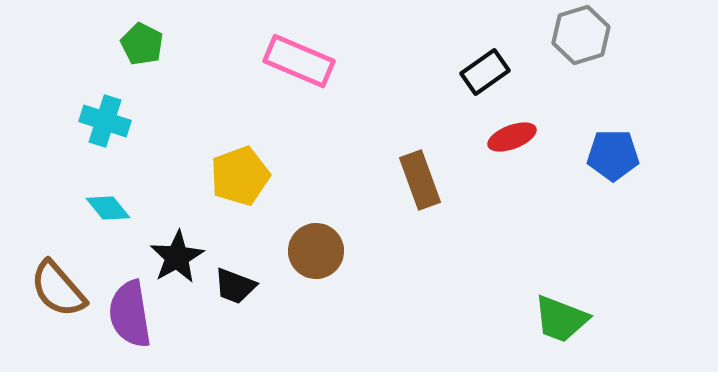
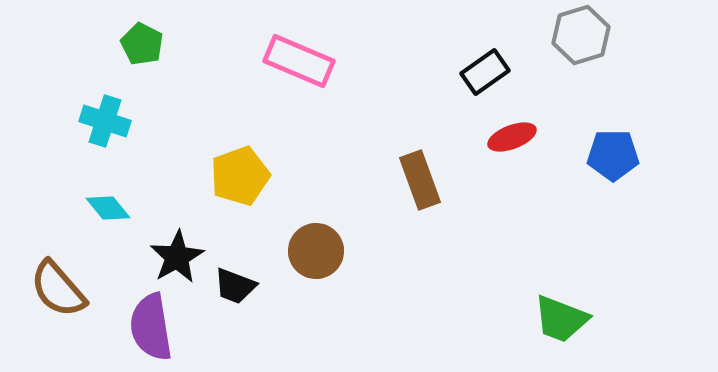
purple semicircle: moved 21 px right, 13 px down
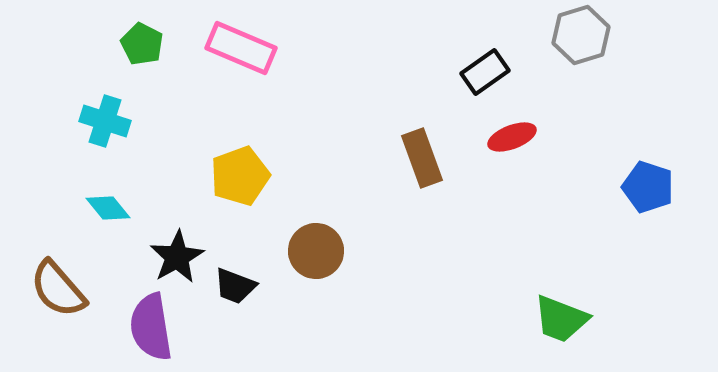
pink rectangle: moved 58 px left, 13 px up
blue pentagon: moved 35 px right, 32 px down; rotated 18 degrees clockwise
brown rectangle: moved 2 px right, 22 px up
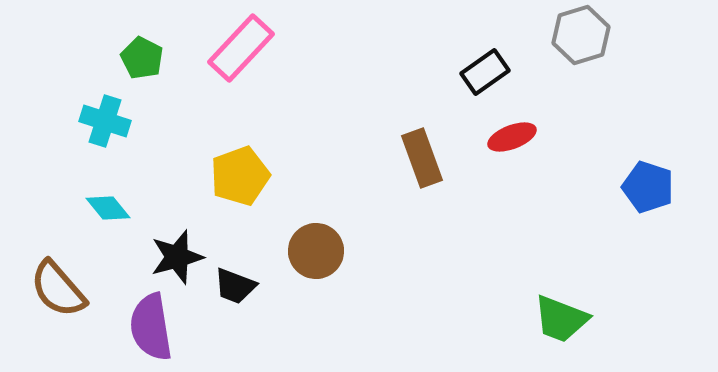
green pentagon: moved 14 px down
pink rectangle: rotated 70 degrees counterclockwise
black star: rotated 14 degrees clockwise
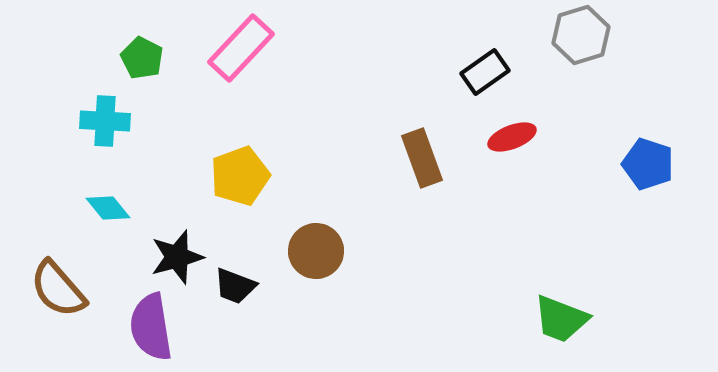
cyan cross: rotated 15 degrees counterclockwise
blue pentagon: moved 23 px up
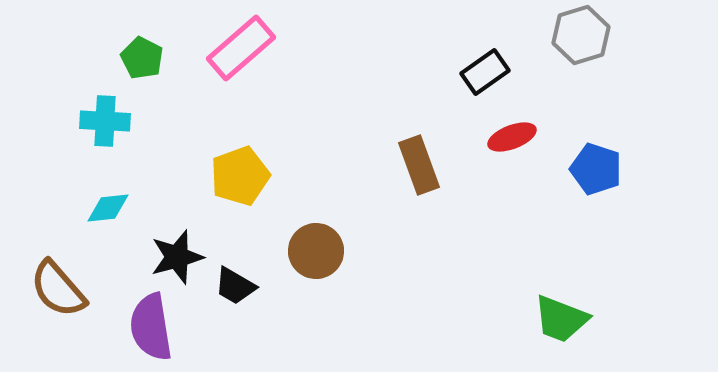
pink rectangle: rotated 6 degrees clockwise
brown rectangle: moved 3 px left, 7 px down
blue pentagon: moved 52 px left, 5 px down
cyan diamond: rotated 57 degrees counterclockwise
black trapezoid: rotated 9 degrees clockwise
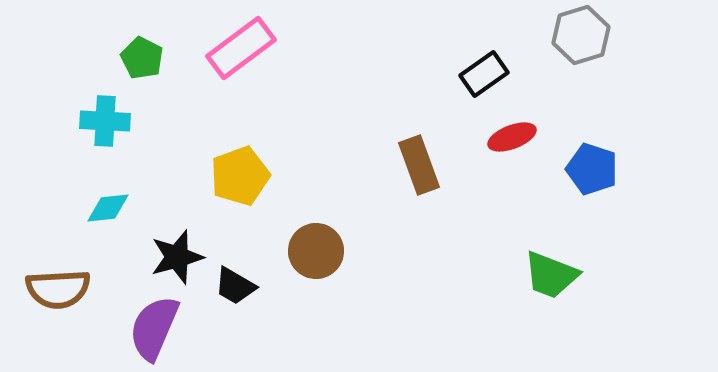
pink rectangle: rotated 4 degrees clockwise
black rectangle: moved 1 px left, 2 px down
blue pentagon: moved 4 px left
brown semicircle: rotated 52 degrees counterclockwise
green trapezoid: moved 10 px left, 44 px up
purple semicircle: moved 3 px right, 1 px down; rotated 32 degrees clockwise
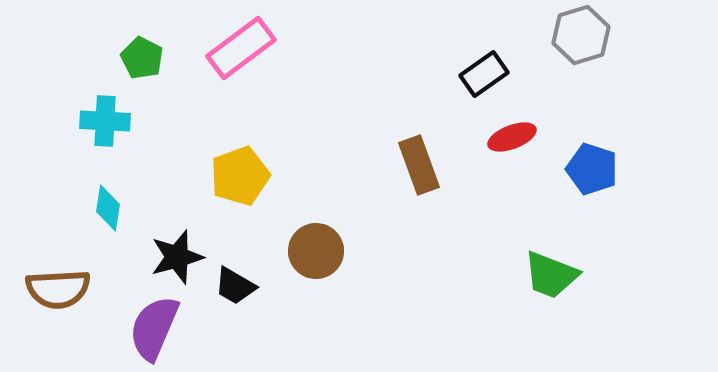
cyan diamond: rotated 75 degrees counterclockwise
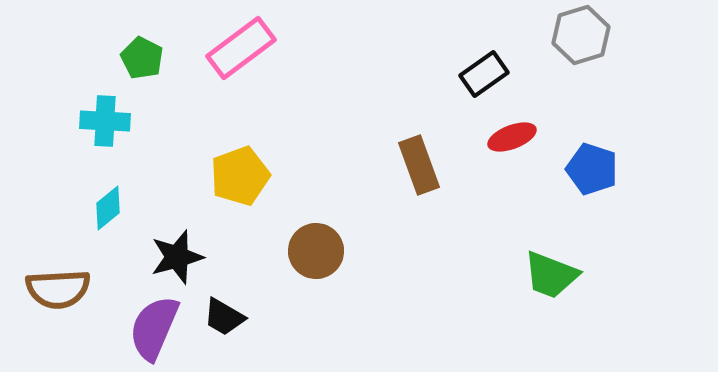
cyan diamond: rotated 42 degrees clockwise
black trapezoid: moved 11 px left, 31 px down
